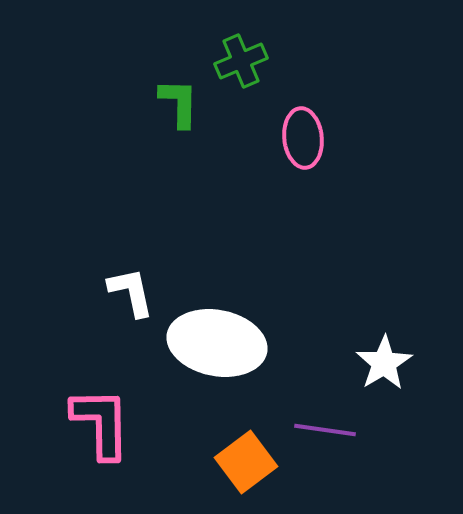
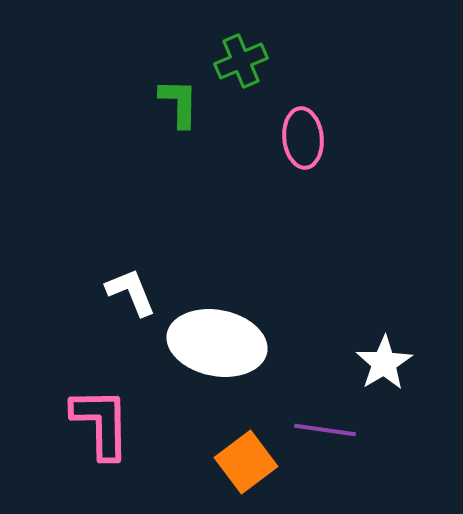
white L-shape: rotated 10 degrees counterclockwise
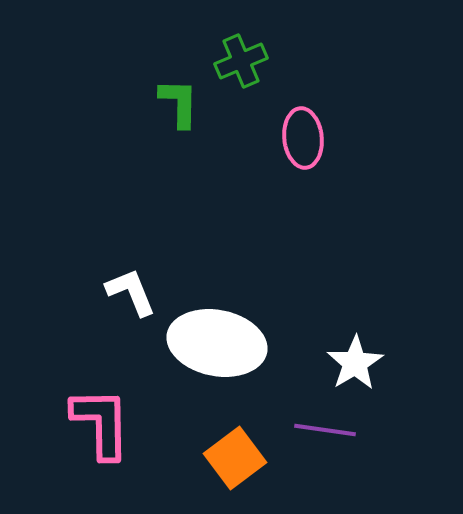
white star: moved 29 px left
orange square: moved 11 px left, 4 px up
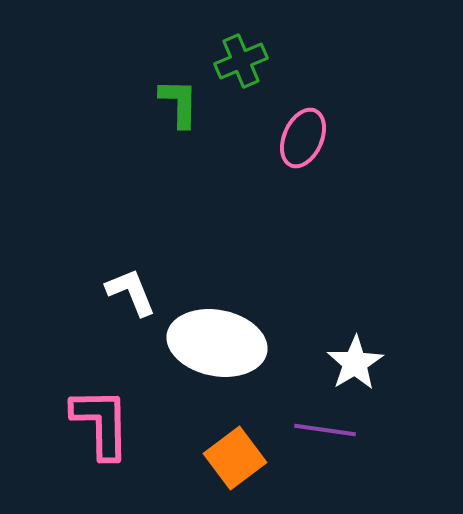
pink ellipse: rotated 30 degrees clockwise
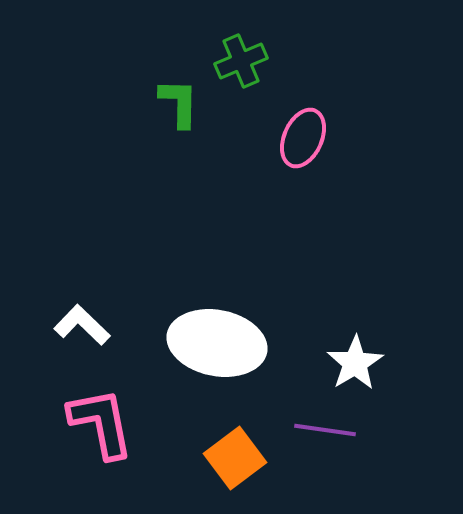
white L-shape: moved 49 px left, 33 px down; rotated 24 degrees counterclockwise
pink L-shape: rotated 10 degrees counterclockwise
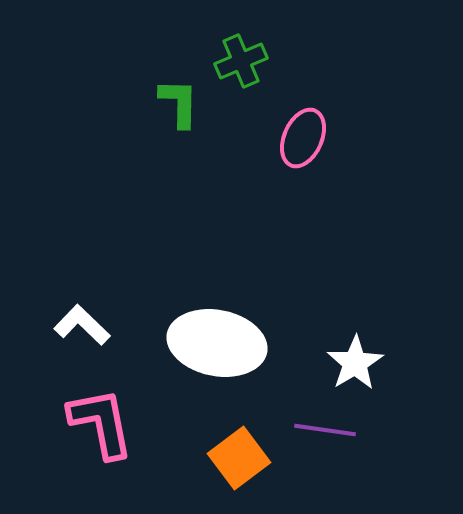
orange square: moved 4 px right
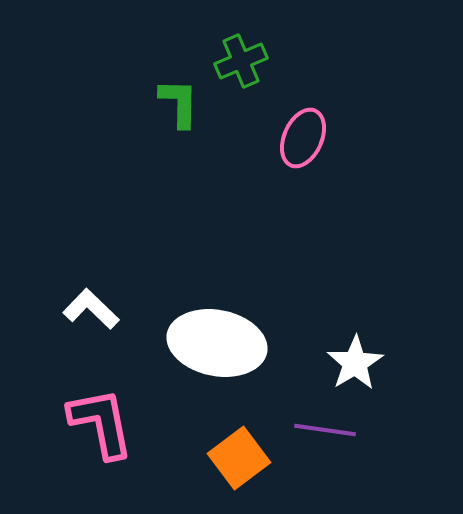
white L-shape: moved 9 px right, 16 px up
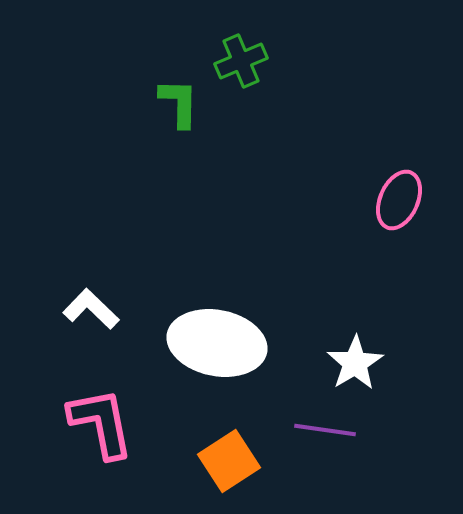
pink ellipse: moved 96 px right, 62 px down
orange square: moved 10 px left, 3 px down; rotated 4 degrees clockwise
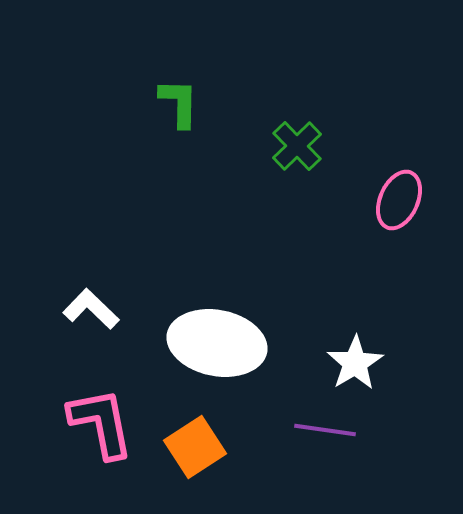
green cross: moved 56 px right, 85 px down; rotated 21 degrees counterclockwise
orange square: moved 34 px left, 14 px up
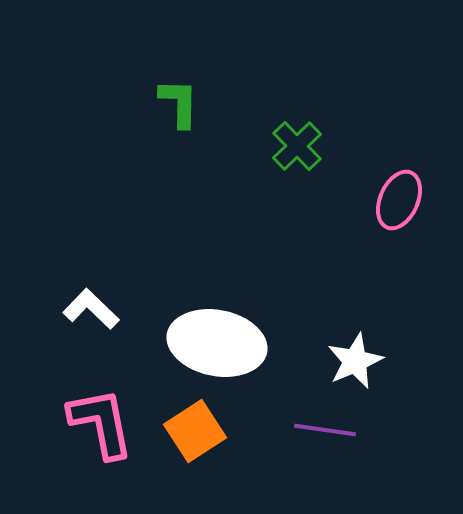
white star: moved 2 px up; rotated 8 degrees clockwise
orange square: moved 16 px up
